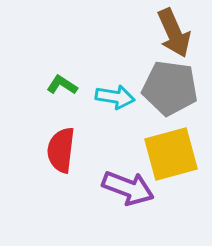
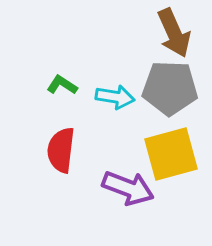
gray pentagon: rotated 6 degrees counterclockwise
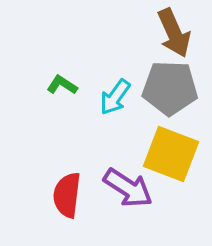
cyan arrow: rotated 117 degrees clockwise
red semicircle: moved 6 px right, 45 px down
yellow square: rotated 36 degrees clockwise
purple arrow: rotated 12 degrees clockwise
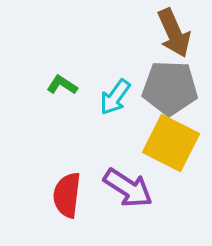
yellow square: moved 11 px up; rotated 6 degrees clockwise
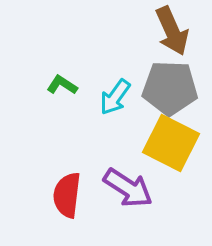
brown arrow: moved 2 px left, 2 px up
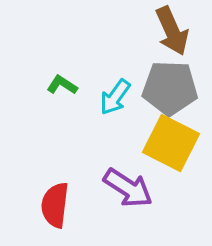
red semicircle: moved 12 px left, 10 px down
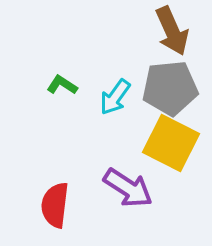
gray pentagon: rotated 8 degrees counterclockwise
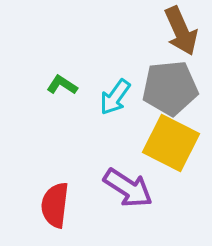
brown arrow: moved 9 px right
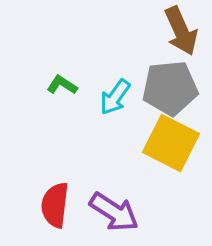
purple arrow: moved 14 px left, 24 px down
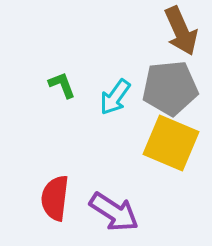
green L-shape: rotated 36 degrees clockwise
yellow square: rotated 4 degrees counterclockwise
red semicircle: moved 7 px up
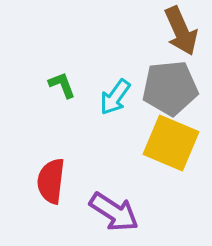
red semicircle: moved 4 px left, 17 px up
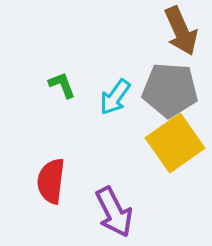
gray pentagon: moved 2 px down; rotated 10 degrees clockwise
yellow square: moved 4 px right; rotated 32 degrees clockwise
purple arrow: rotated 30 degrees clockwise
